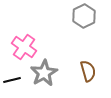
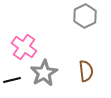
gray hexagon: moved 1 px right
brown semicircle: moved 2 px left; rotated 10 degrees clockwise
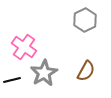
gray hexagon: moved 4 px down
brown semicircle: rotated 35 degrees clockwise
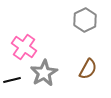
brown semicircle: moved 2 px right, 2 px up
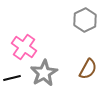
black line: moved 2 px up
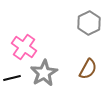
gray hexagon: moved 4 px right, 3 px down
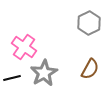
brown semicircle: moved 2 px right
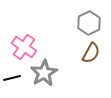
brown semicircle: moved 1 px right, 16 px up
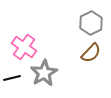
gray hexagon: moved 2 px right
brown semicircle: rotated 15 degrees clockwise
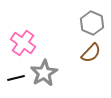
gray hexagon: moved 1 px right; rotated 10 degrees counterclockwise
pink cross: moved 1 px left, 4 px up
black line: moved 4 px right
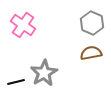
pink cross: moved 18 px up
brown semicircle: rotated 145 degrees counterclockwise
black line: moved 4 px down
